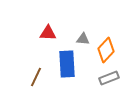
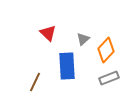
red triangle: rotated 42 degrees clockwise
gray triangle: rotated 48 degrees counterclockwise
blue rectangle: moved 2 px down
brown line: moved 1 px left, 5 px down
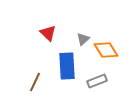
orange diamond: rotated 75 degrees counterclockwise
gray rectangle: moved 12 px left, 3 px down
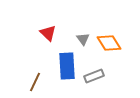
gray triangle: rotated 24 degrees counterclockwise
orange diamond: moved 3 px right, 7 px up
gray rectangle: moved 3 px left, 5 px up
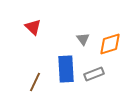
red triangle: moved 15 px left, 6 px up
orange diamond: moved 1 px right, 1 px down; rotated 75 degrees counterclockwise
blue rectangle: moved 1 px left, 3 px down
gray rectangle: moved 2 px up
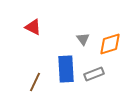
red triangle: rotated 18 degrees counterclockwise
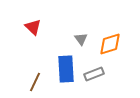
red triangle: rotated 18 degrees clockwise
gray triangle: moved 2 px left
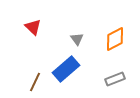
gray triangle: moved 4 px left
orange diamond: moved 5 px right, 5 px up; rotated 10 degrees counterclockwise
blue rectangle: rotated 52 degrees clockwise
gray rectangle: moved 21 px right, 5 px down
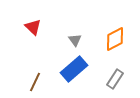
gray triangle: moved 2 px left, 1 px down
blue rectangle: moved 8 px right
gray rectangle: rotated 36 degrees counterclockwise
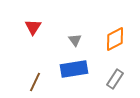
red triangle: rotated 18 degrees clockwise
blue rectangle: rotated 32 degrees clockwise
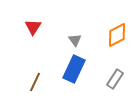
orange diamond: moved 2 px right, 4 px up
blue rectangle: rotated 56 degrees counterclockwise
